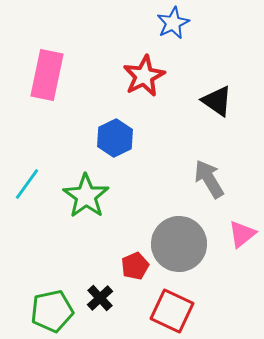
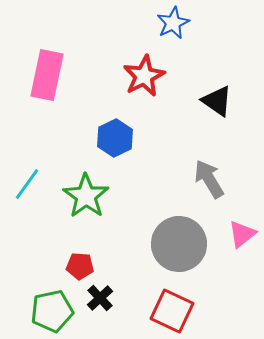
red pentagon: moved 55 px left; rotated 28 degrees clockwise
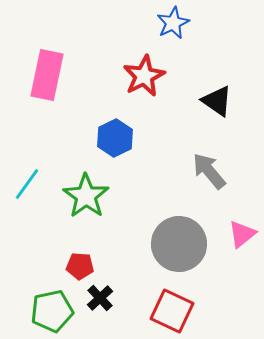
gray arrow: moved 8 px up; rotated 9 degrees counterclockwise
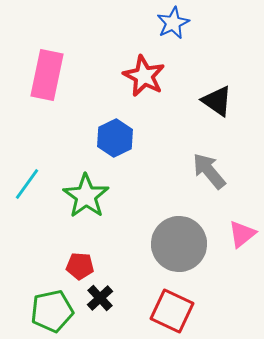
red star: rotated 18 degrees counterclockwise
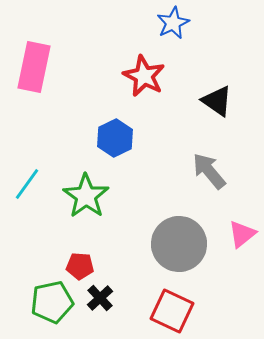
pink rectangle: moved 13 px left, 8 px up
green pentagon: moved 9 px up
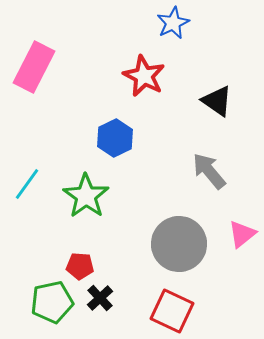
pink rectangle: rotated 15 degrees clockwise
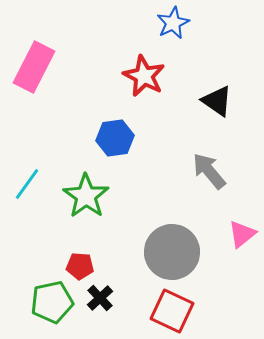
blue hexagon: rotated 18 degrees clockwise
gray circle: moved 7 px left, 8 px down
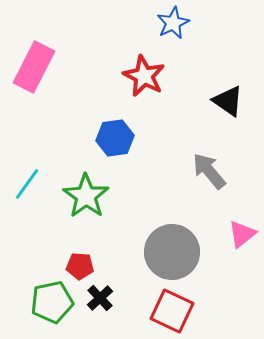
black triangle: moved 11 px right
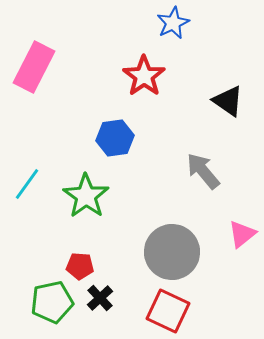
red star: rotated 9 degrees clockwise
gray arrow: moved 6 px left
red square: moved 4 px left
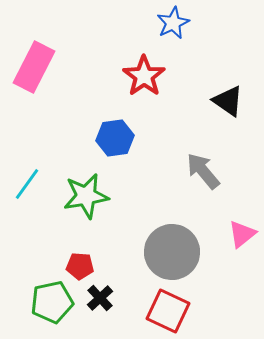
green star: rotated 27 degrees clockwise
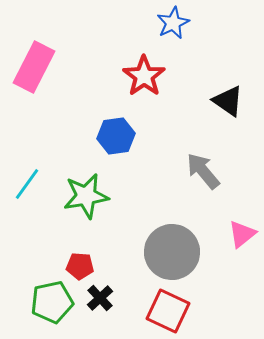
blue hexagon: moved 1 px right, 2 px up
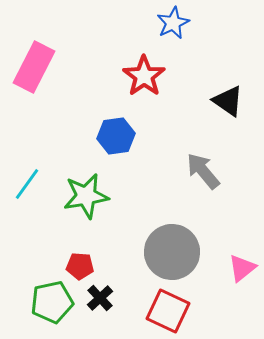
pink triangle: moved 34 px down
